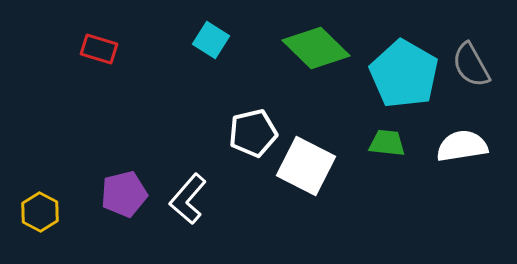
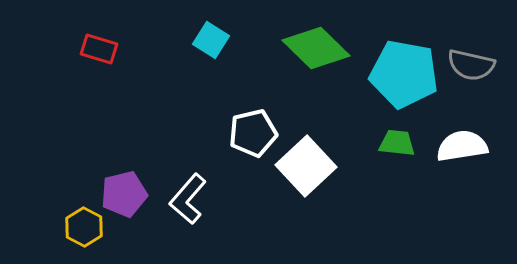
gray semicircle: rotated 48 degrees counterclockwise
cyan pentagon: rotated 20 degrees counterclockwise
green trapezoid: moved 10 px right
white square: rotated 20 degrees clockwise
yellow hexagon: moved 44 px right, 15 px down
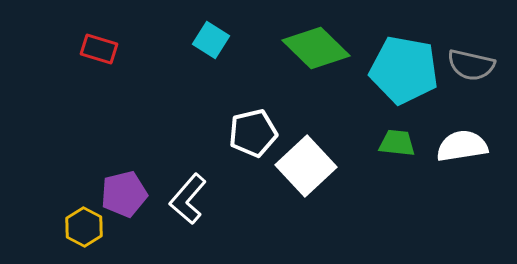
cyan pentagon: moved 4 px up
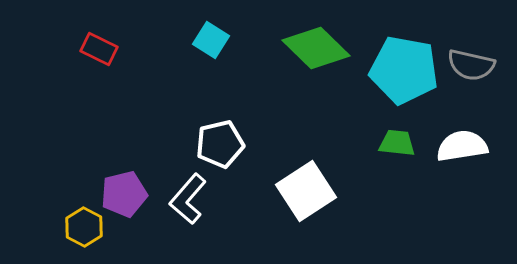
red rectangle: rotated 9 degrees clockwise
white pentagon: moved 33 px left, 11 px down
white square: moved 25 px down; rotated 10 degrees clockwise
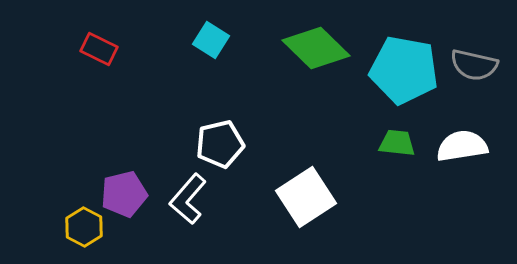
gray semicircle: moved 3 px right
white square: moved 6 px down
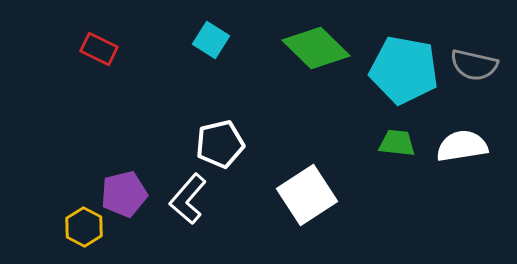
white square: moved 1 px right, 2 px up
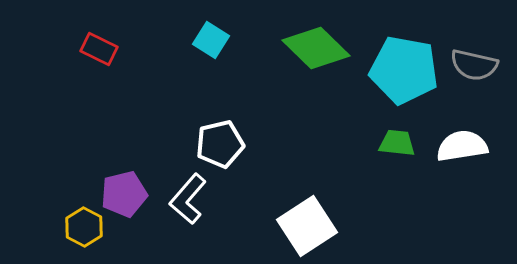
white square: moved 31 px down
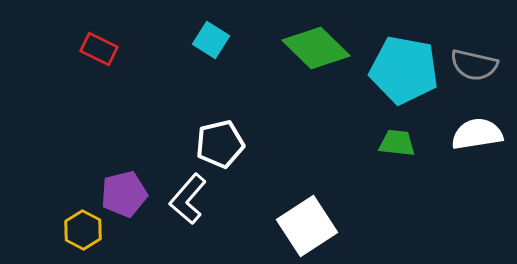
white semicircle: moved 15 px right, 12 px up
yellow hexagon: moved 1 px left, 3 px down
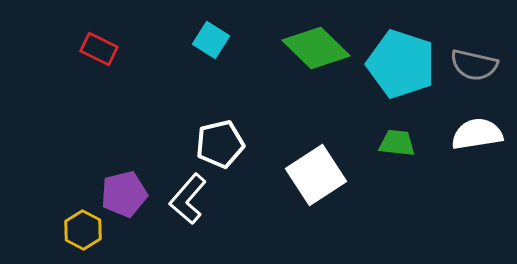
cyan pentagon: moved 3 px left, 6 px up; rotated 8 degrees clockwise
white square: moved 9 px right, 51 px up
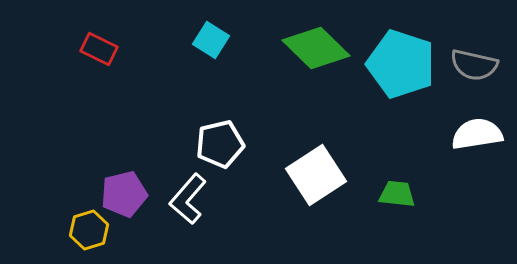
green trapezoid: moved 51 px down
yellow hexagon: moved 6 px right; rotated 15 degrees clockwise
